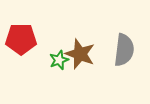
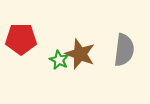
green star: rotated 24 degrees counterclockwise
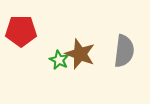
red pentagon: moved 8 px up
gray semicircle: moved 1 px down
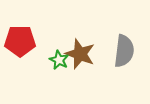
red pentagon: moved 1 px left, 10 px down
